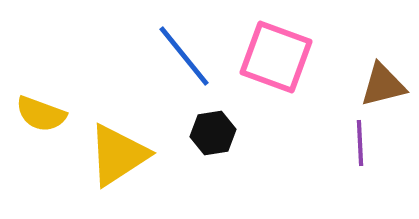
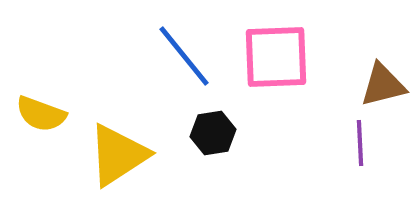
pink square: rotated 22 degrees counterclockwise
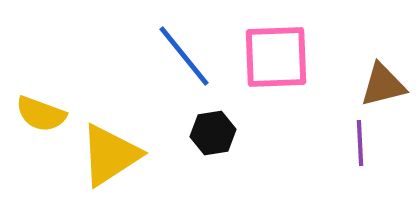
yellow triangle: moved 8 px left
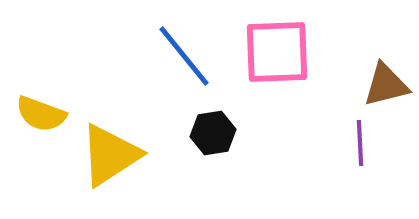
pink square: moved 1 px right, 5 px up
brown triangle: moved 3 px right
